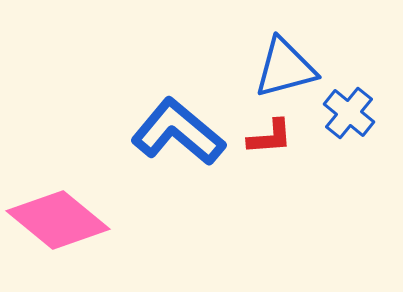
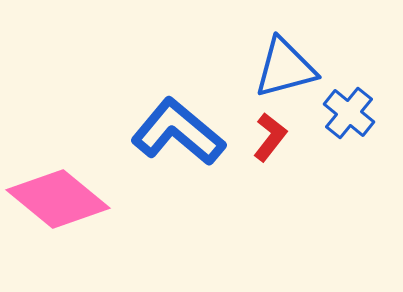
red L-shape: rotated 48 degrees counterclockwise
pink diamond: moved 21 px up
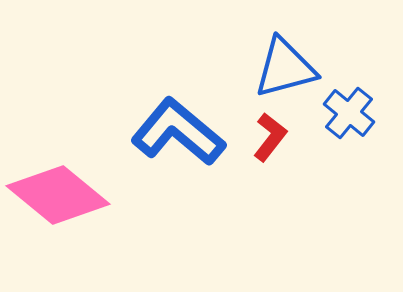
pink diamond: moved 4 px up
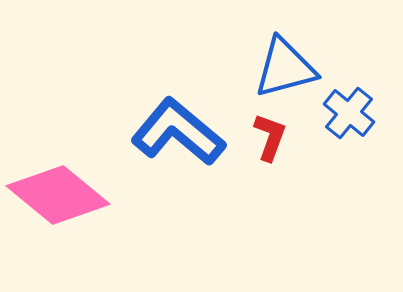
red L-shape: rotated 18 degrees counterclockwise
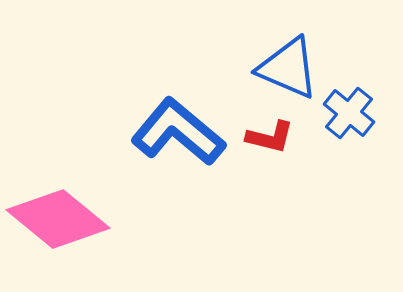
blue triangle: moved 3 px right; rotated 38 degrees clockwise
red L-shape: rotated 84 degrees clockwise
pink diamond: moved 24 px down
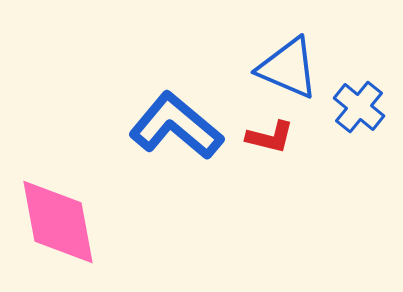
blue cross: moved 10 px right, 6 px up
blue L-shape: moved 2 px left, 6 px up
pink diamond: moved 3 px down; rotated 40 degrees clockwise
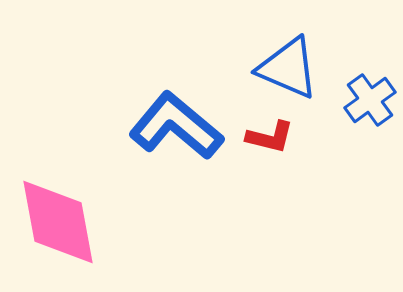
blue cross: moved 11 px right, 7 px up; rotated 15 degrees clockwise
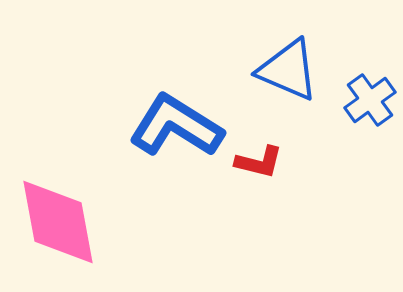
blue triangle: moved 2 px down
blue L-shape: rotated 8 degrees counterclockwise
red L-shape: moved 11 px left, 25 px down
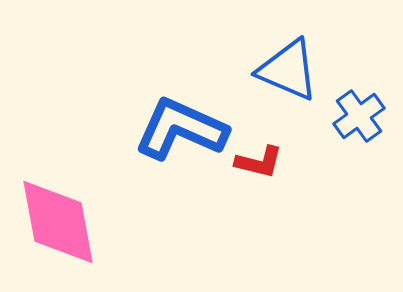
blue cross: moved 11 px left, 16 px down
blue L-shape: moved 5 px right, 3 px down; rotated 8 degrees counterclockwise
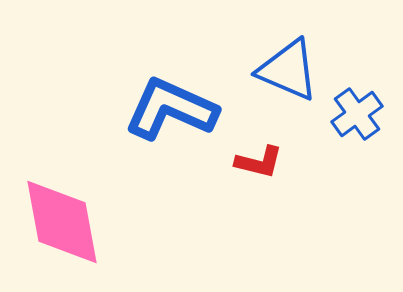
blue cross: moved 2 px left, 2 px up
blue L-shape: moved 10 px left, 20 px up
pink diamond: moved 4 px right
